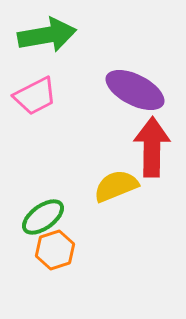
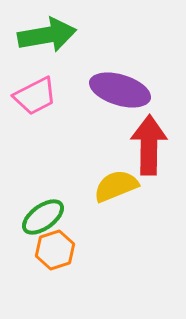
purple ellipse: moved 15 px left; rotated 10 degrees counterclockwise
red arrow: moved 3 px left, 2 px up
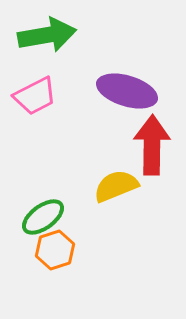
purple ellipse: moved 7 px right, 1 px down
red arrow: moved 3 px right
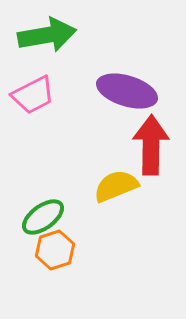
pink trapezoid: moved 2 px left, 1 px up
red arrow: moved 1 px left
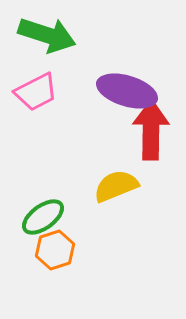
green arrow: rotated 28 degrees clockwise
pink trapezoid: moved 3 px right, 3 px up
red arrow: moved 15 px up
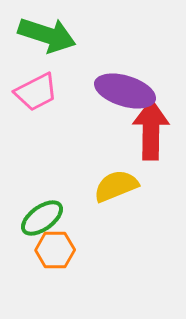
purple ellipse: moved 2 px left
green ellipse: moved 1 px left, 1 px down
orange hexagon: rotated 18 degrees clockwise
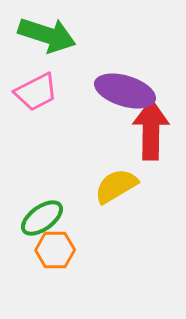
yellow semicircle: rotated 9 degrees counterclockwise
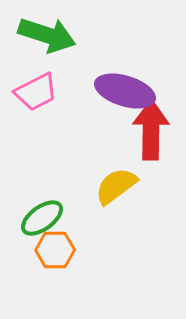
yellow semicircle: rotated 6 degrees counterclockwise
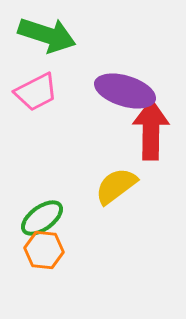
orange hexagon: moved 11 px left; rotated 6 degrees clockwise
